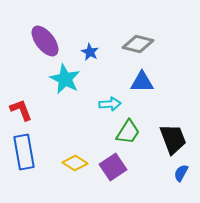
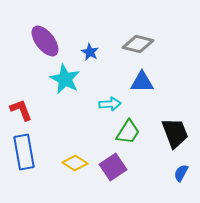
black trapezoid: moved 2 px right, 6 px up
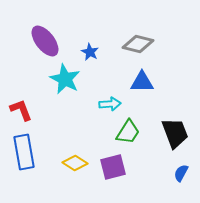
purple square: rotated 20 degrees clockwise
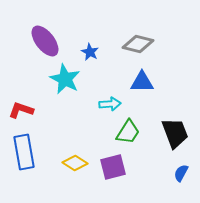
red L-shape: rotated 50 degrees counterclockwise
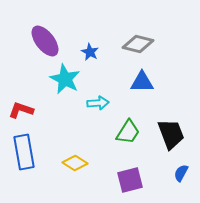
cyan arrow: moved 12 px left, 1 px up
black trapezoid: moved 4 px left, 1 px down
purple square: moved 17 px right, 13 px down
